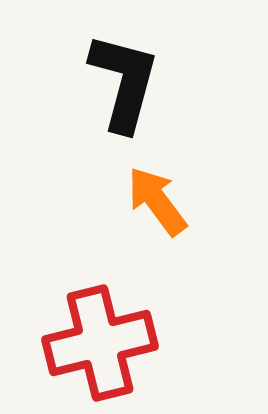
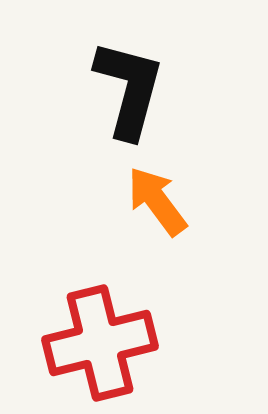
black L-shape: moved 5 px right, 7 px down
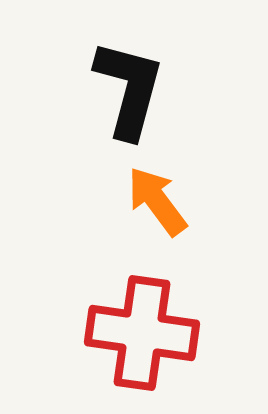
red cross: moved 42 px right, 10 px up; rotated 22 degrees clockwise
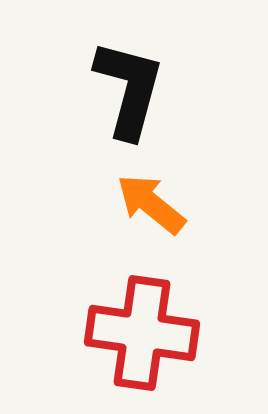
orange arrow: moved 6 px left, 3 px down; rotated 14 degrees counterclockwise
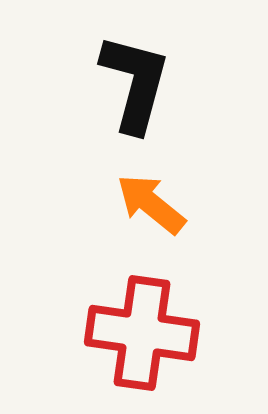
black L-shape: moved 6 px right, 6 px up
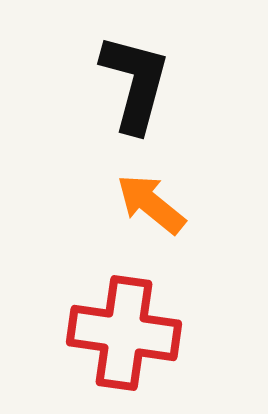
red cross: moved 18 px left
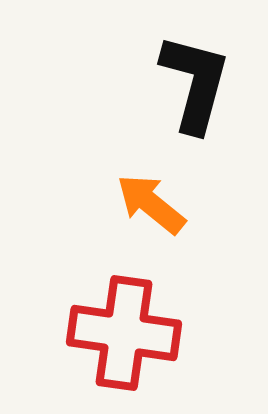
black L-shape: moved 60 px right
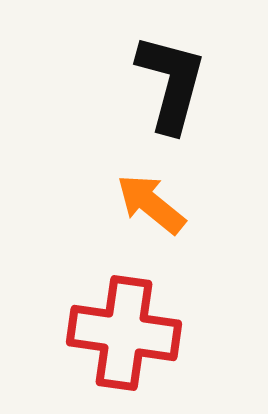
black L-shape: moved 24 px left
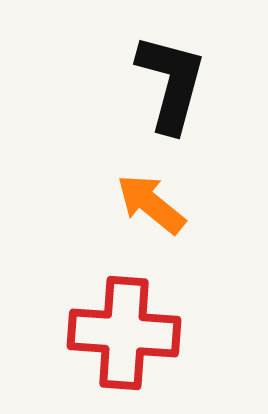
red cross: rotated 4 degrees counterclockwise
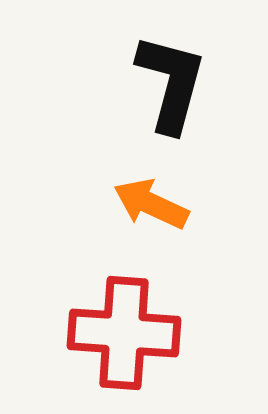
orange arrow: rotated 14 degrees counterclockwise
